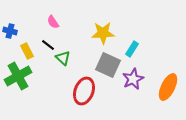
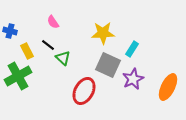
red ellipse: rotated 8 degrees clockwise
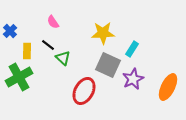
blue cross: rotated 32 degrees clockwise
yellow rectangle: rotated 28 degrees clockwise
green cross: moved 1 px right, 1 px down
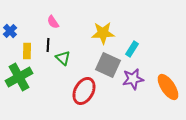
black line: rotated 56 degrees clockwise
purple star: rotated 15 degrees clockwise
orange ellipse: rotated 60 degrees counterclockwise
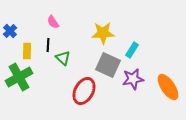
cyan rectangle: moved 1 px down
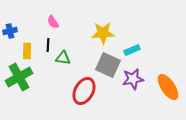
blue cross: rotated 32 degrees clockwise
cyan rectangle: rotated 35 degrees clockwise
green triangle: rotated 35 degrees counterclockwise
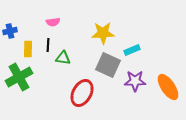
pink semicircle: rotated 64 degrees counterclockwise
yellow rectangle: moved 1 px right, 2 px up
purple star: moved 2 px right, 2 px down; rotated 10 degrees clockwise
red ellipse: moved 2 px left, 2 px down
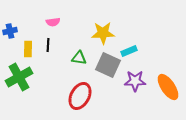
cyan rectangle: moved 3 px left, 1 px down
green triangle: moved 16 px right
red ellipse: moved 2 px left, 3 px down
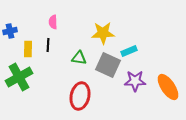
pink semicircle: rotated 96 degrees clockwise
red ellipse: rotated 16 degrees counterclockwise
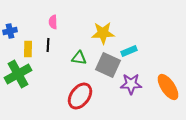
green cross: moved 1 px left, 3 px up
purple star: moved 4 px left, 3 px down
red ellipse: rotated 24 degrees clockwise
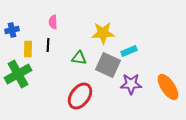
blue cross: moved 2 px right, 1 px up
